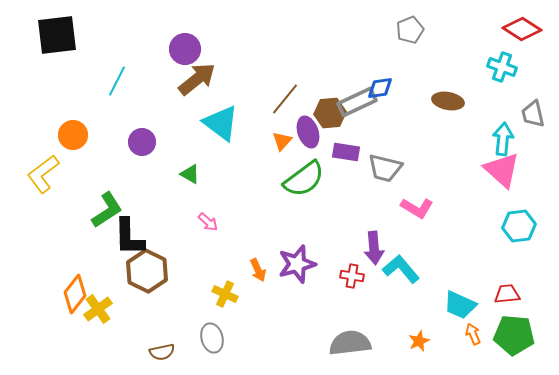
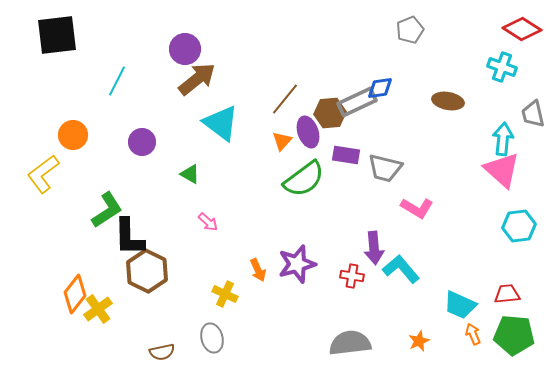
purple rectangle at (346, 152): moved 3 px down
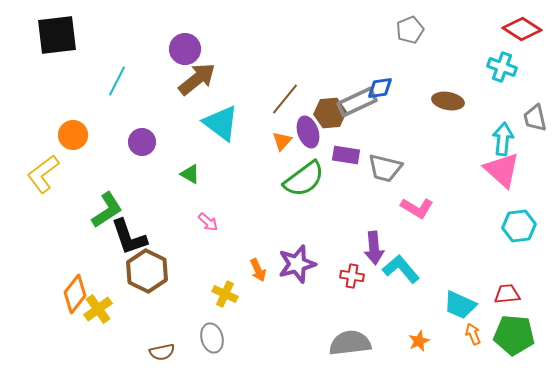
gray trapezoid at (533, 114): moved 2 px right, 4 px down
black L-shape at (129, 237): rotated 18 degrees counterclockwise
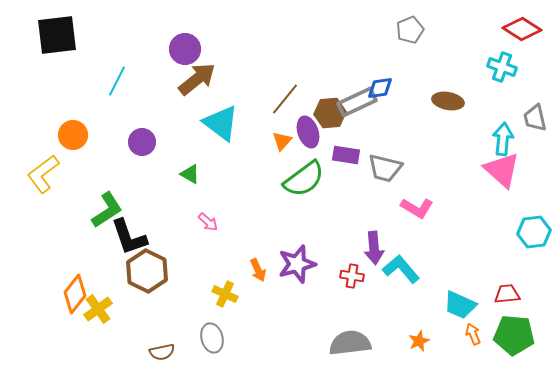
cyan hexagon at (519, 226): moved 15 px right, 6 px down
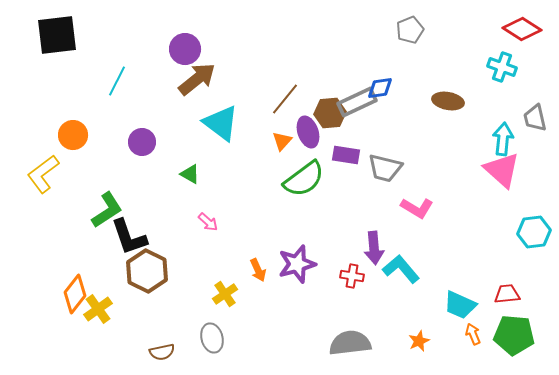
yellow cross at (225, 294): rotated 30 degrees clockwise
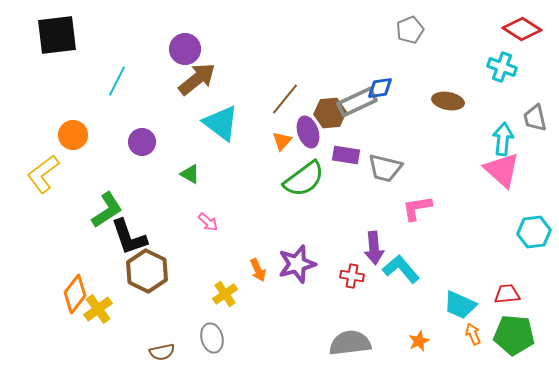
pink L-shape at (417, 208): rotated 140 degrees clockwise
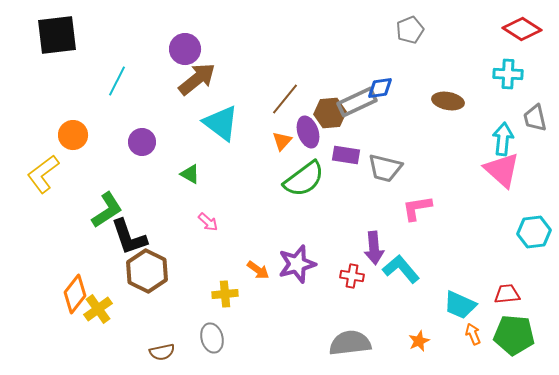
cyan cross at (502, 67): moved 6 px right, 7 px down; rotated 16 degrees counterclockwise
orange arrow at (258, 270): rotated 30 degrees counterclockwise
yellow cross at (225, 294): rotated 30 degrees clockwise
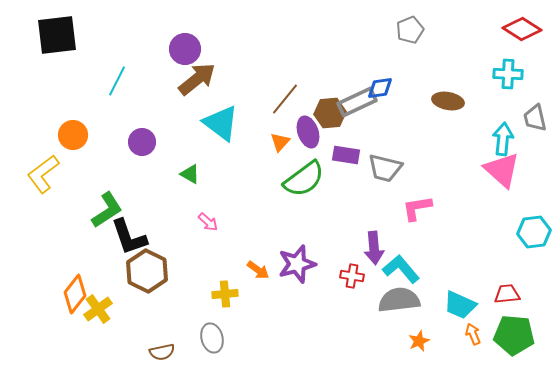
orange triangle at (282, 141): moved 2 px left, 1 px down
gray semicircle at (350, 343): moved 49 px right, 43 px up
